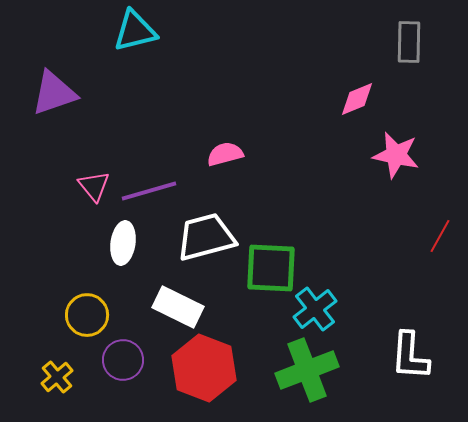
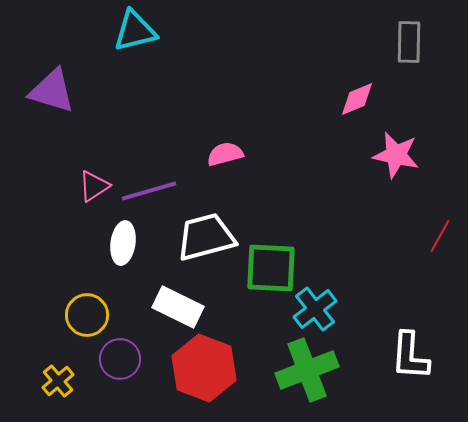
purple triangle: moved 2 px left, 2 px up; rotated 36 degrees clockwise
pink triangle: rotated 36 degrees clockwise
purple circle: moved 3 px left, 1 px up
yellow cross: moved 1 px right, 4 px down
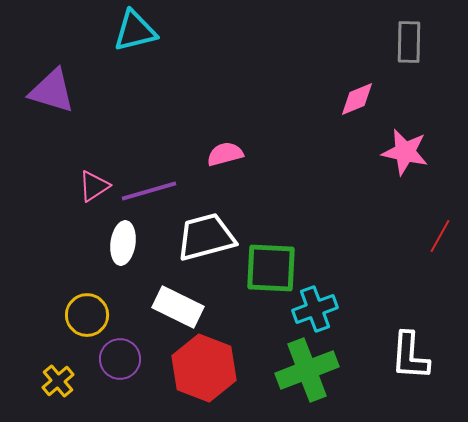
pink star: moved 9 px right, 3 px up
cyan cross: rotated 18 degrees clockwise
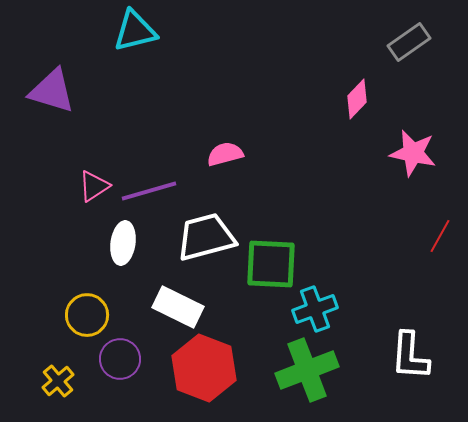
gray rectangle: rotated 54 degrees clockwise
pink diamond: rotated 24 degrees counterclockwise
pink star: moved 8 px right, 1 px down
green square: moved 4 px up
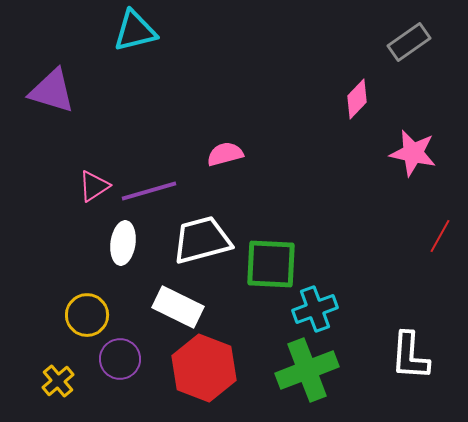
white trapezoid: moved 4 px left, 3 px down
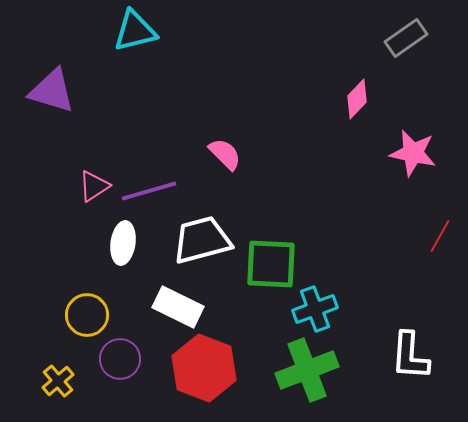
gray rectangle: moved 3 px left, 4 px up
pink semicircle: rotated 60 degrees clockwise
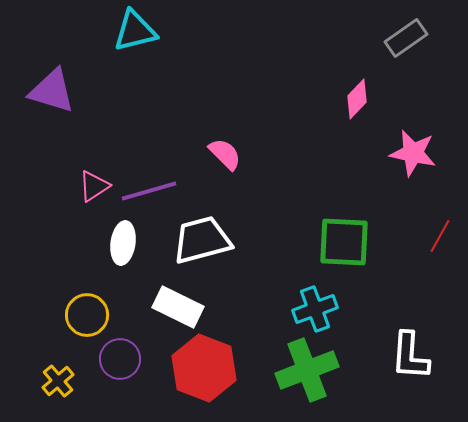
green square: moved 73 px right, 22 px up
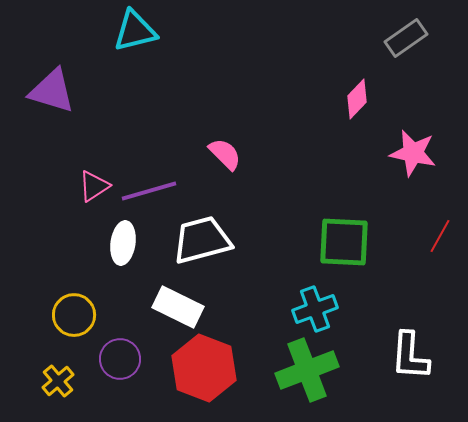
yellow circle: moved 13 px left
